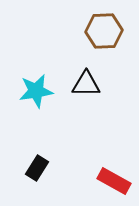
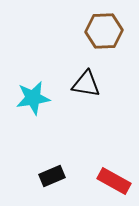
black triangle: rotated 8 degrees clockwise
cyan star: moved 3 px left, 7 px down
black rectangle: moved 15 px right, 8 px down; rotated 35 degrees clockwise
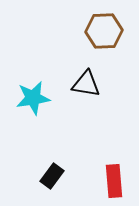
black rectangle: rotated 30 degrees counterclockwise
red rectangle: rotated 56 degrees clockwise
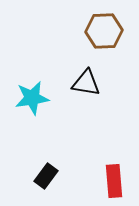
black triangle: moved 1 px up
cyan star: moved 1 px left
black rectangle: moved 6 px left
